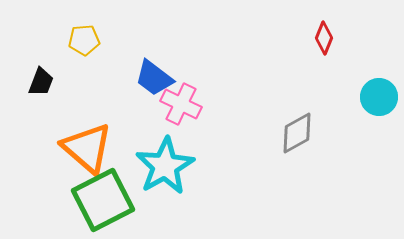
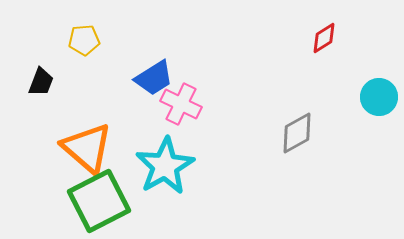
red diamond: rotated 36 degrees clockwise
blue trapezoid: rotated 69 degrees counterclockwise
green square: moved 4 px left, 1 px down
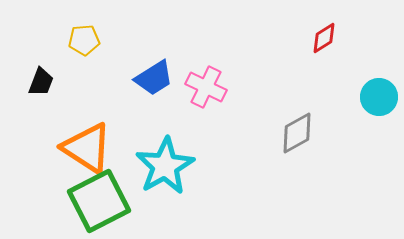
pink cross: moved 25 px right, 17 px up
orange triangle: rotated 8 degrees counterclockwise
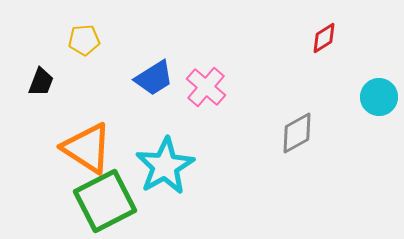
pink cross: rotated 15 degrees clockwise
green square: moved 6 px right
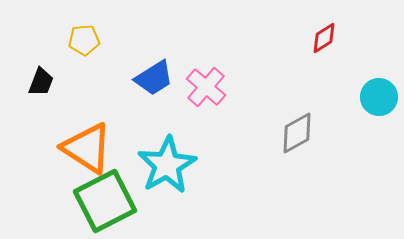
cyan star: moved 2 px right, 1 px up
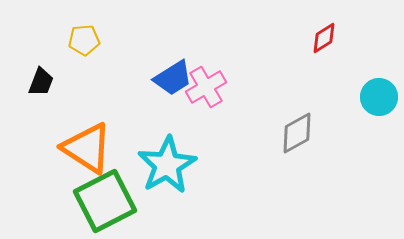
blue trapezoid: moved 19 px right
pink cross: rotated 18 degrees clockwise
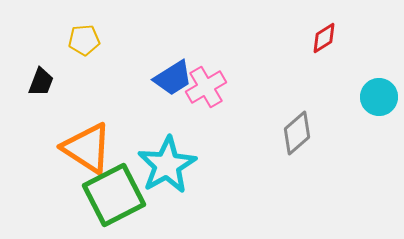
gray diamond: rotated 12 degrees counterclockwise
green square: moved 9 px right, 6 px up
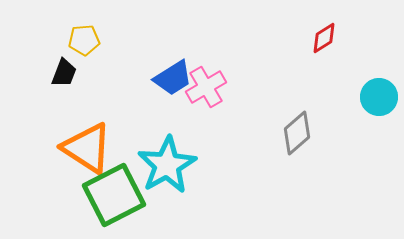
black trapezoid: moved 23 px right, 9 px up
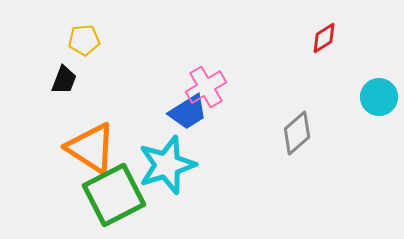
black trapezoid: moved 7 px down
blue trapezoid: moved 15 px right, 34 px down
orange triangle: moved 4 px right
cyan star: rotated 12 degrees clockwise
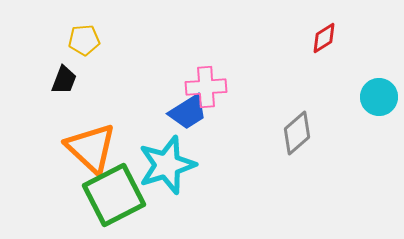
pink cross: rotated 27 degrees clockwise
orange triangle: rotated 10 degrees clockwise
